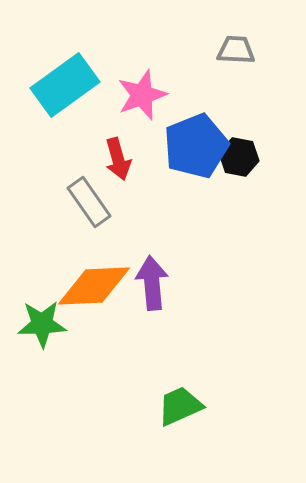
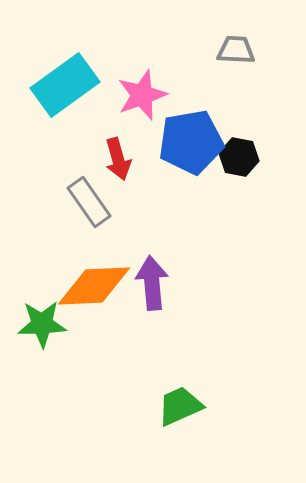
blue pentagon: moved 5 px left, 4 px up; rotated 12 degrees clockwise
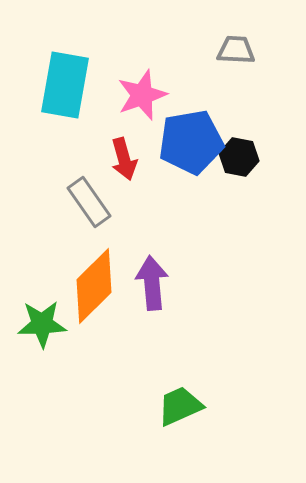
cyan rectangle: rotated 44 degrees counterclockwise
red arrow: moved 6 px right
orange diamond: rotated 42 degrees counterclockwise
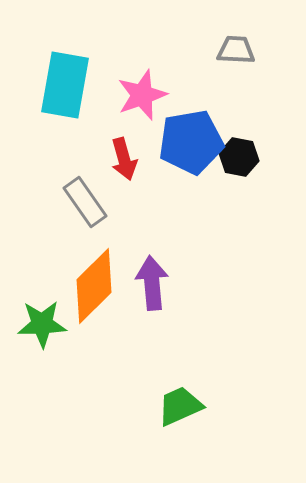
gray rectangle: moved 4 px left
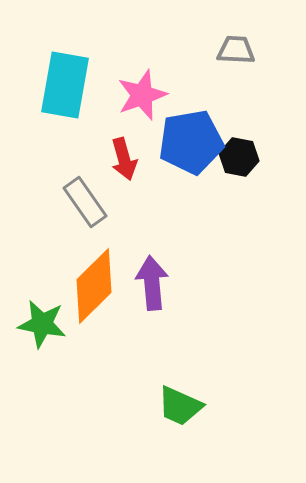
green star: rotated 12 degrees clockwise
green trapezoid: rotated 132 degrees counterclockwise
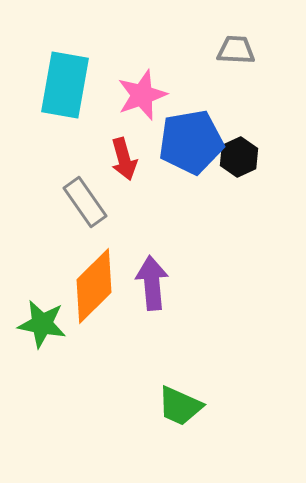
black hexagon: rotated 24 degrees clockwise
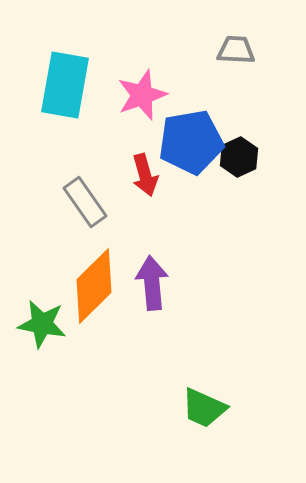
red arrow: moved 21 px right, 16 px down
green trapezoid: moved 24 px right, 2 px down
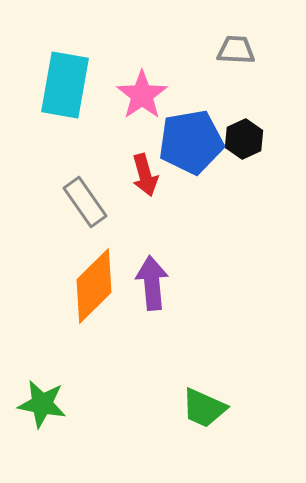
pink star: rotated 15 degrees counterclockwise
black hexagon: moved 5 px right, 18 px up
green star: moved 80 px down
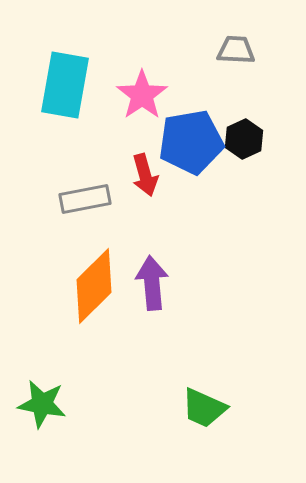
gray rectangle: moved 3 px up; rotated 66 degrees counterclockwise
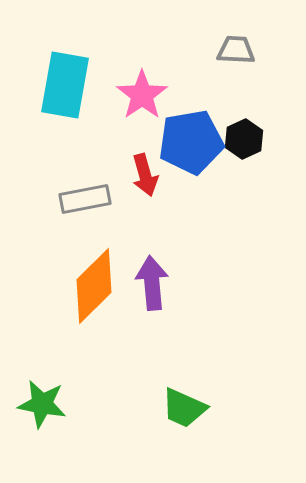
green trapezoid: moved 20 px left
